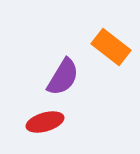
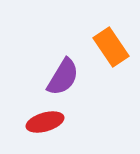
orange rectangle: rotated 18 degrees clockwise
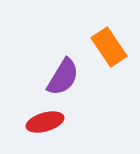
orange rectangle: moved 2 px left
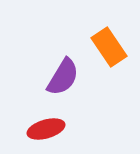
red ellipse: moved 1 px right, 7 px down
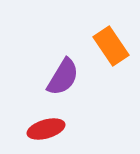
orange rectangle: moved 2 px right, 1 px up
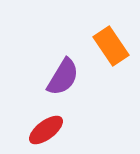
red ellipse: moved 1 px down; rotated 21 degrees counterclockwise
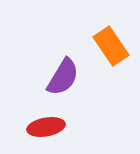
red ellipse: moved 3 px up; rotated 27 degrees clockwise
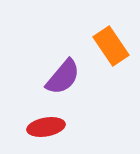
purple semicircle: rotated 9 degrees clockwise
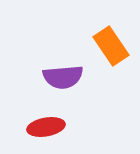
purple semicircle: rotated 45 degrees clockwise
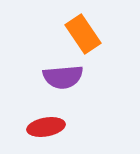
orange rectangle: moved 28 px left, 12 px up
